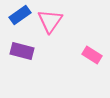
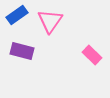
blue rectangle: moved 3 px left
pink rectangle: rotated 12 degrees clockwise
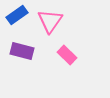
pink rectangle: moved 25 px left
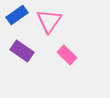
pink triangle: moved 1 px left
purple rectangle: rotated 20 degrees clockwise
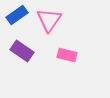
pink triangle: moved 1 px up
pink rectangle: rotated 30 degrees counterclockwise
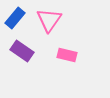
blue rectangle: moved 2 px left, 3 px down; rotated 15 degrees counterclockwise
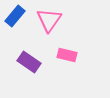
blue rectangle: moved 2 px up
purple rectangle: moved 7 px right, 11 px down
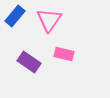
pink rectangle: moved 3 px left, 1 px up
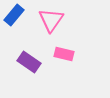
blue rectangle: moved 1 px left, 1 px up
pink triangle: moved 2 px right
